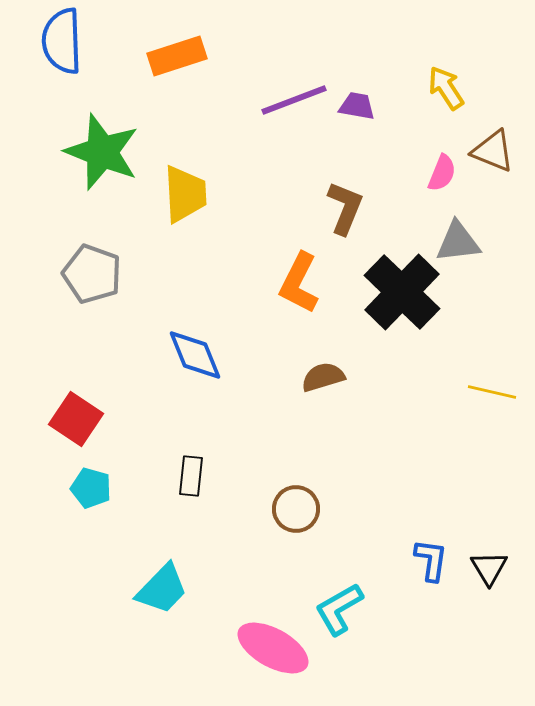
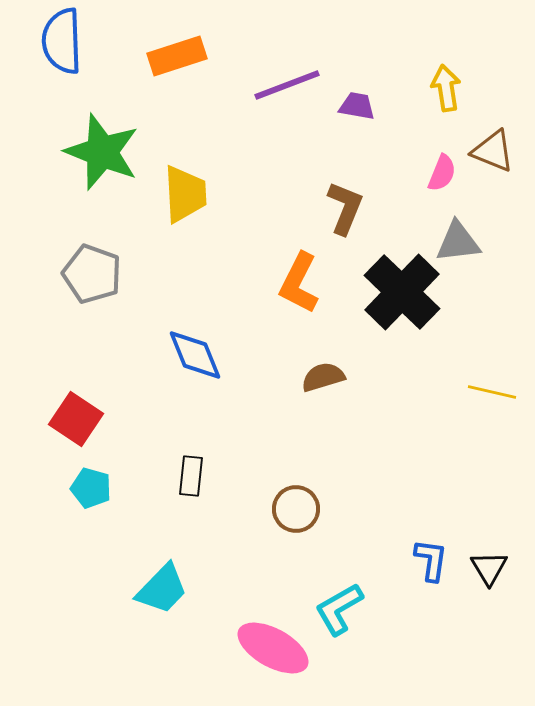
yellow arrow: rotated 24 degrees clockwise
purple line: moved 7 px left, 15 px up
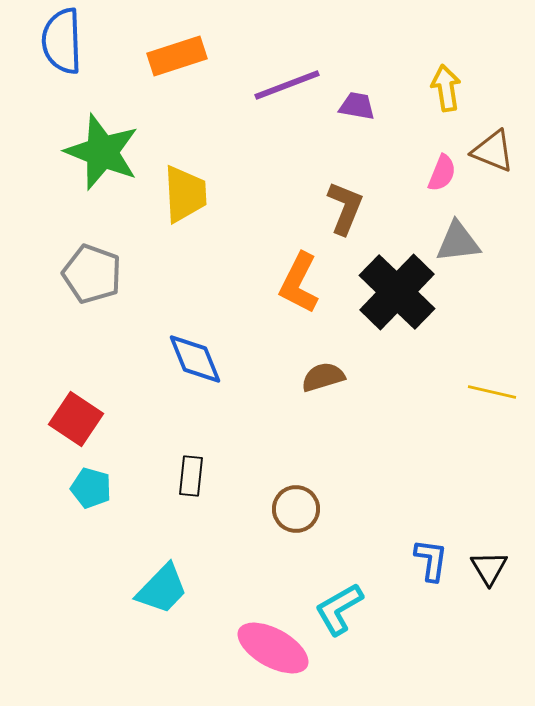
black cross: moved 5 px left
blue diamond: moved 4 px down
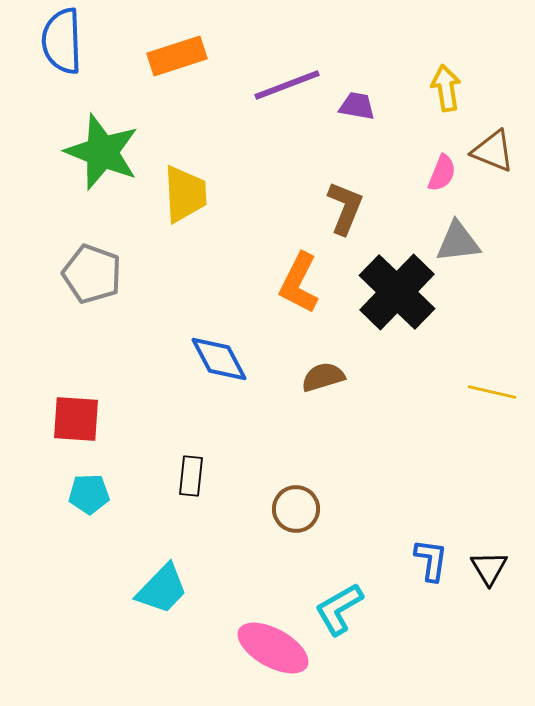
blue diamond: moved 24 px right; rotated 6 degrees counterclockwise
red square: rotated 30 degrees counterclockwise
cyan pentagon: moved 2 px left, 6 px down; rotated 18 degrees counterclockwise
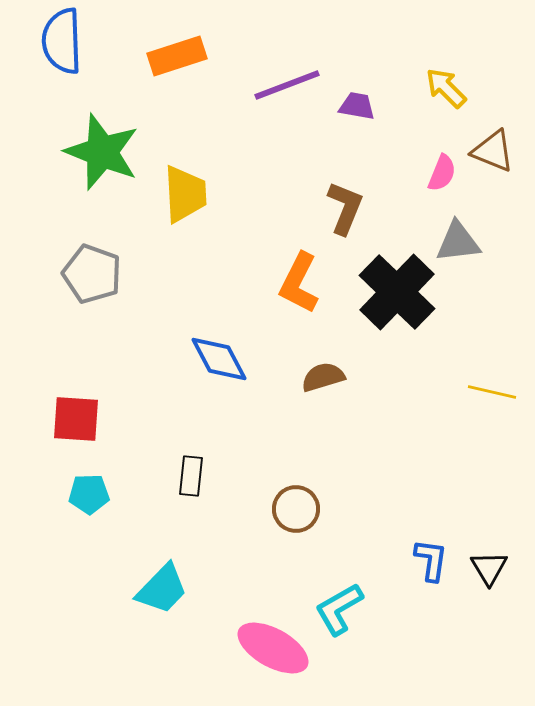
yellow arrow: rotated 36 degrees counterclockwise
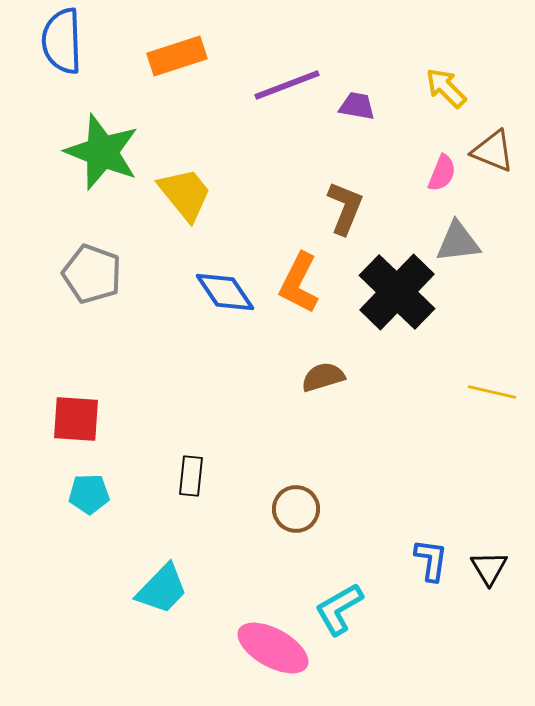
yellow trapezoid: rotated 36 degrees counterclockwise
blue diamond: moved 6 px right, 67 px up; rotated 6 degrees counterclockwise
